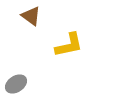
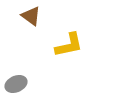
gray ellipse: rotated 10 degrees clockwise
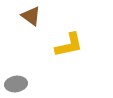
gray ellipse: rotated 15 degrees clockwise
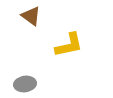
gray ellipse: moved 9 px right
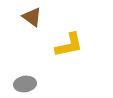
brown triangle: moved 1 px right, 1 px down
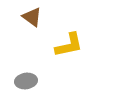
gray ellipse: moved 1 px right, 3 px up
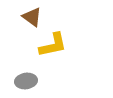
yellow L-shape: moved 16 px left
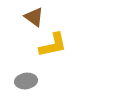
brown triangle: moved 2 px right
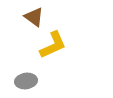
yellow L-shape: rotated 12 degrees counterclockwise
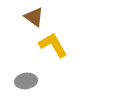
yellow L-shape: rotated 96 degrees counterclockwise
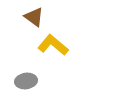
yellow L-shape: rotated 20 degrees counterclockwise
